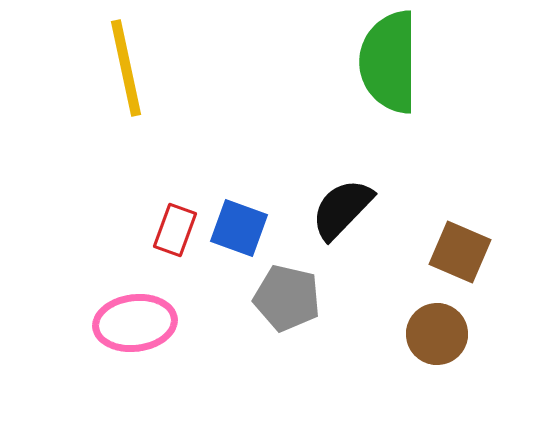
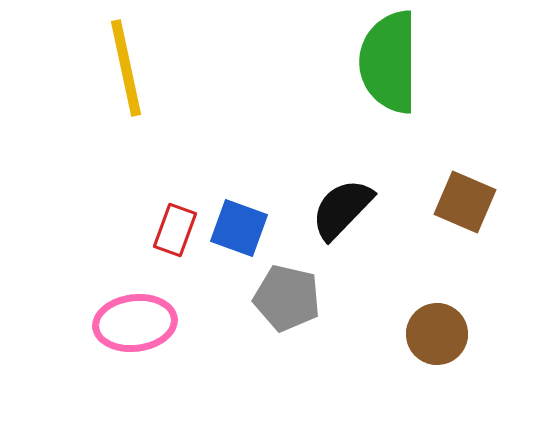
brown square: moved 5 px right, 50 px up
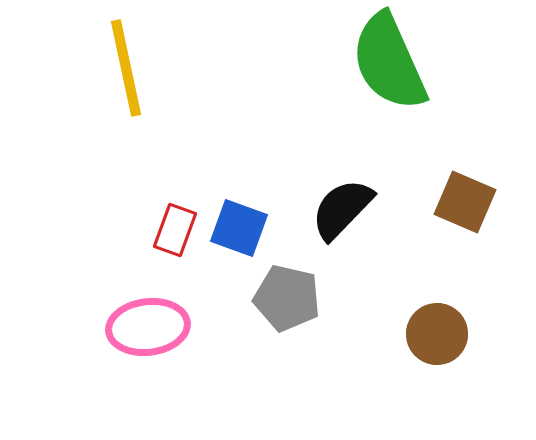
green semicircle: rotated 24 degrees counterclockwise
pink ellipse: moved 13 px right, 4 px down
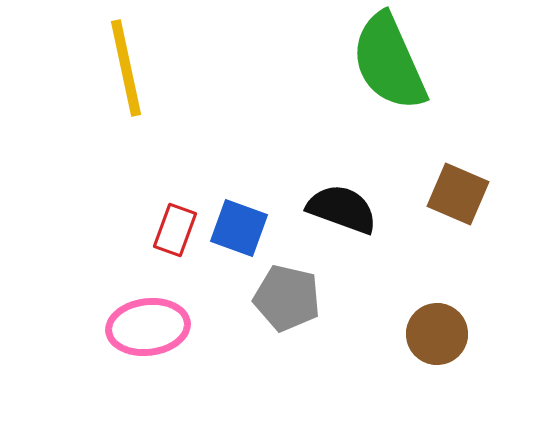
brown square: moved 7 px left, 8 px up
black semicircle: rotated 66 degrees clockwise
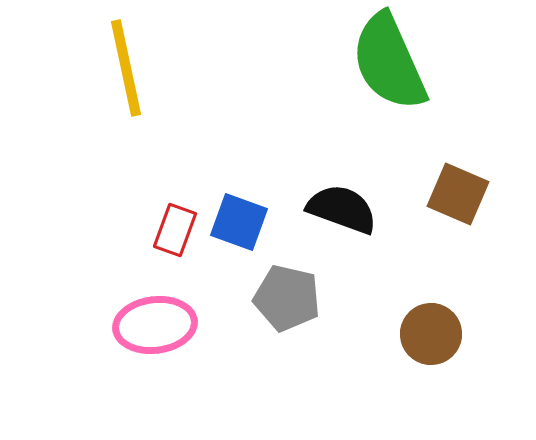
blue square: moved 6 px up
pink ellipse: moved 7 px right, 2 px up
brown circle: moved 6 px left
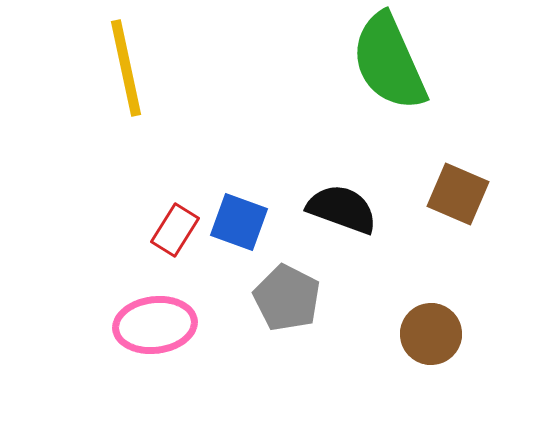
red rectangle: rotated 12 degrees clockwise
gray pentagon: rotated 14 degrees clockwise
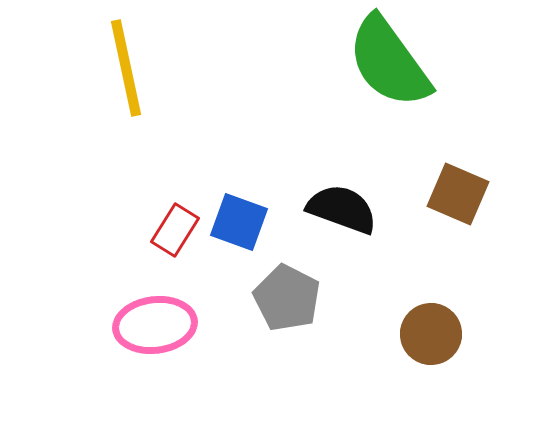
green semicircle: rotated 12 degrees counterclockwise
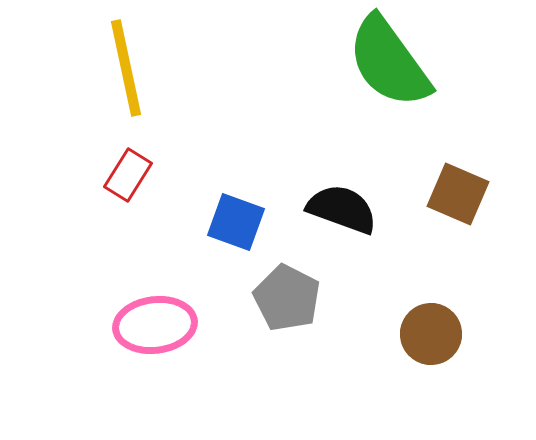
blue square: moved 3 px left
red rectangle: moved 47 px left, 55 px up
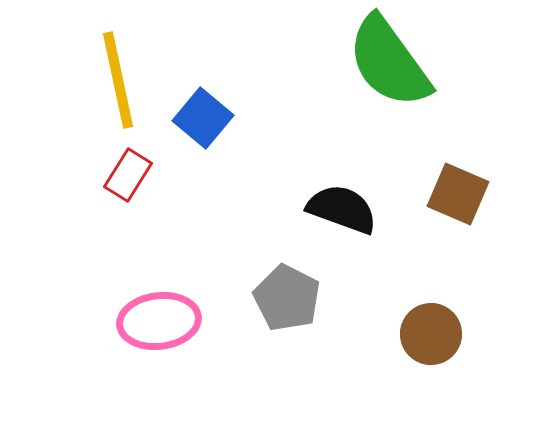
yellow line: moved 8 px left, 12 px down
blue square: moved 33 px left, 104 px up; rotated 20 degrees clockwise
pink ellipse: moved 4 px right, 4 px up
